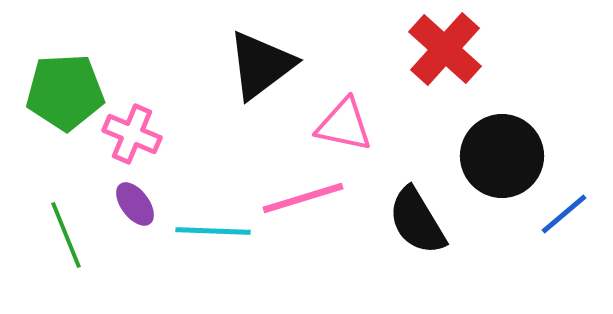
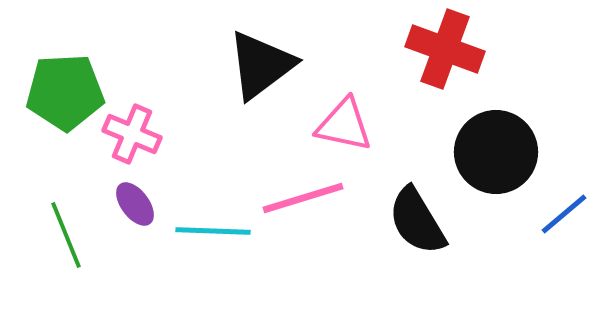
red cross: rotated 22 degrees counterclockwise
black circle: moved 6 px left, 4 px up
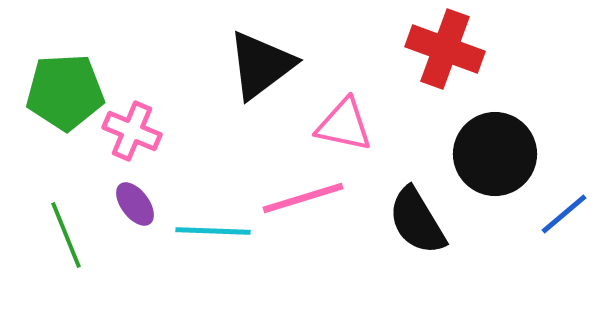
pink cross: moved 3 px up
black circle: moved 1 px left, 2 px down
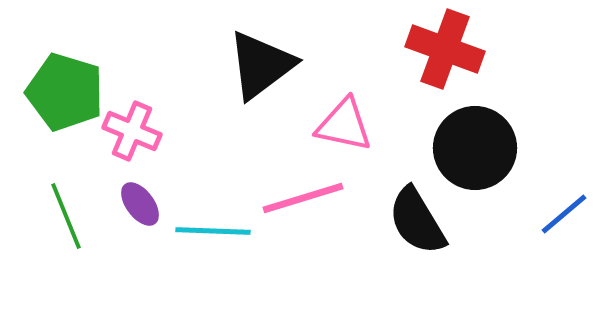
green pentagon: rotated 20 degrees clockwise
black circle: moved 20 px left, 6 px up
purple ellipse: moved 5 px right
green line: moved 19 px up
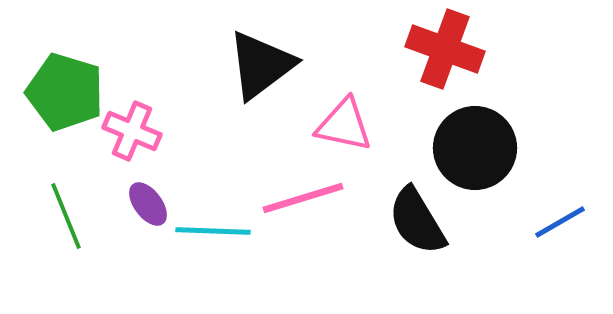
purple ellipse: moved 8 px right
blue line: moved 4 px left, 8 px down; rotated 10 degrees clockwise
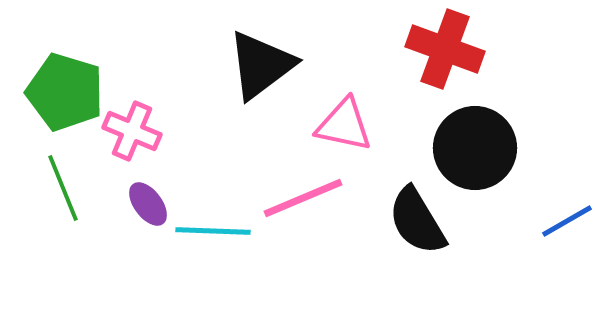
pink line: rotated 6 degrees counterclockwise
green line: moved 3 px left, 28 px up
blue line: moved 7 px right, 1 px up
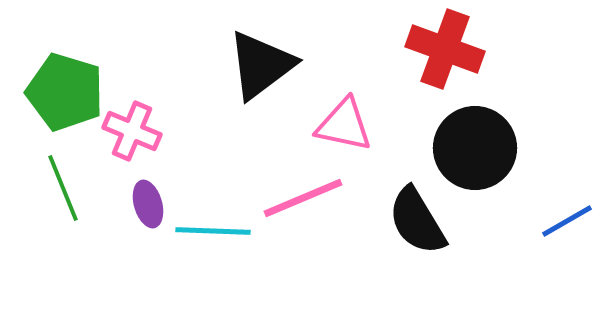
purple ellipse: rotated 21 degrees clockwise
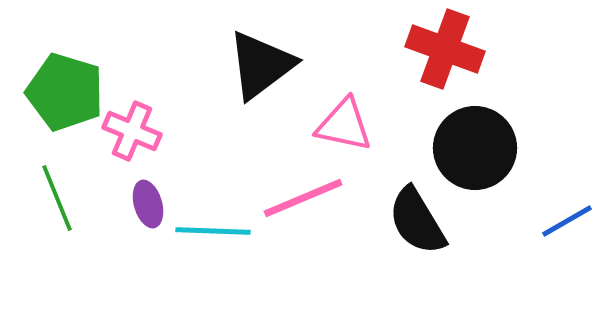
green line: moved 6 px left, 10 px down
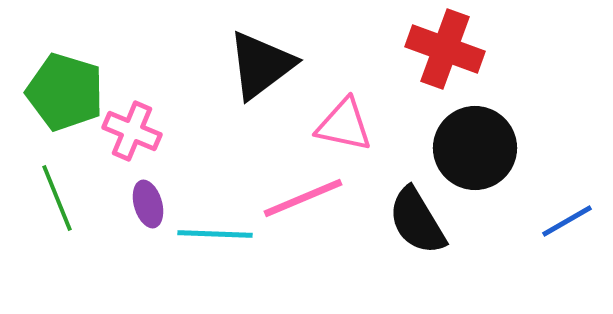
cyan line: moved 2 px right, 3 px down
